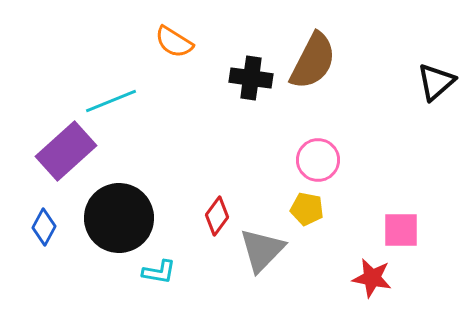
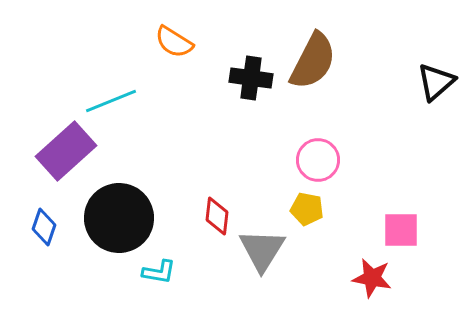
red diamond: rotated 30 degrees counterclockwise
blue diamond: rotated 9 degrees counterclockwise
gray triangle: rotated 12 degrees counterclockwise
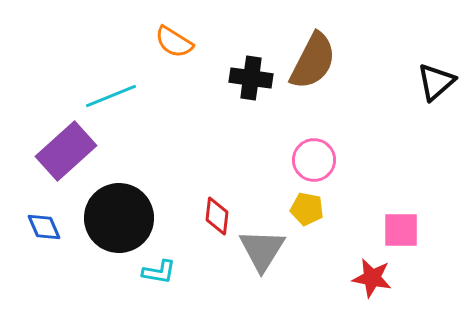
cyan line: moved 5 px up
pink circle: moved 4 px left
blue diamond: rotated 42 degrees counterclockwise
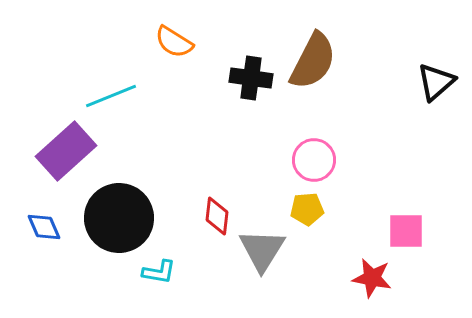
yellow pentagon: rotated 16 degrees counterclockwise
pink square: moved 5 px right, 1 px down
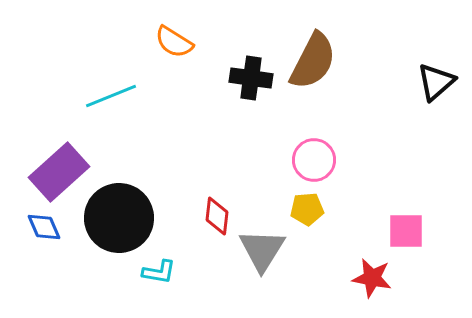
purple rectangle: moved 7 px left, 21 px down
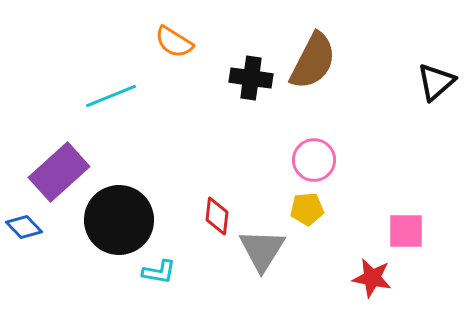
black circle: moved 2 px down
blue diamond: moved 20 px left; rotated 21 degrees counterclockwise
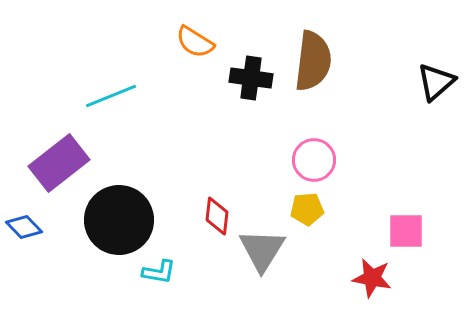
orange semicircle: moved 21 px right
brown semicircle: rotated 20 degrees counterclockwise
purple rectangle: moved 9 px up; rotated 4 degrees clockwise
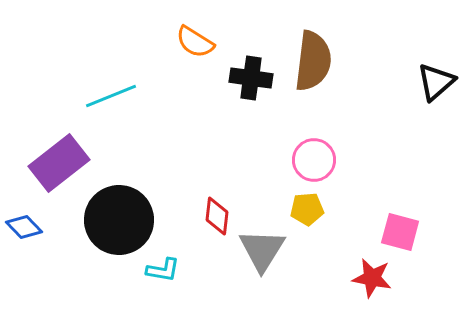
pink square: moved 6 px left, 1 px down; rotated 15 degrees clockwise
cyan L-shape: moved 4 px right, 2 px up
